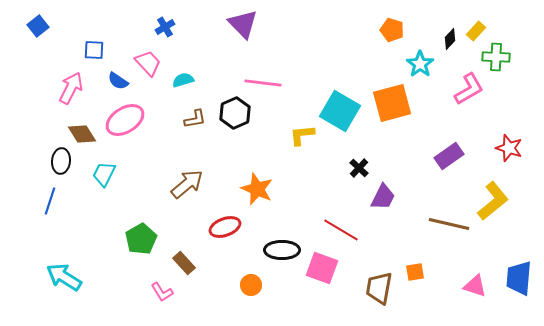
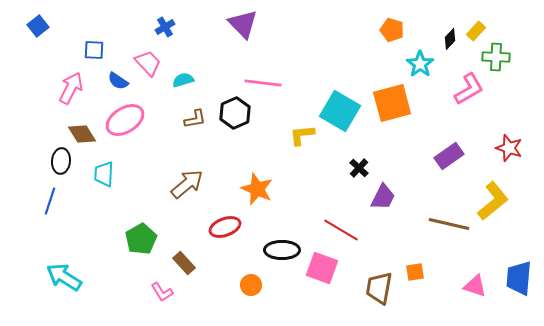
cyan trapezoid at (104, 174): rotated 24 degrees counterclockwise
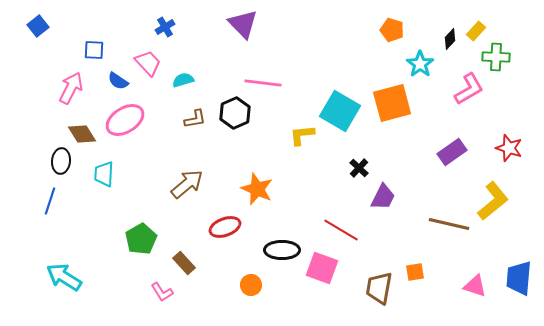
purple rectangle at (449, 156): moved 3 px right, 4 px up
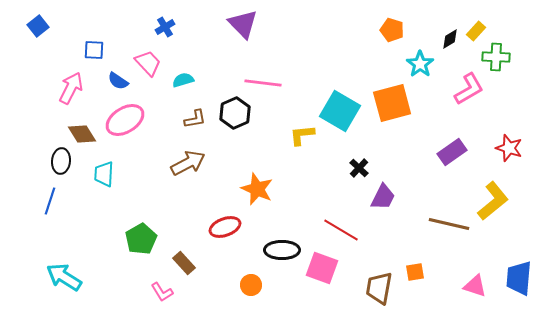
black diamond at (450, 39): rotated 15 degrees clockwise
brown arrow at (187, 184): moved 1 px right, 21 px up; rotated 12 degrees clockwise
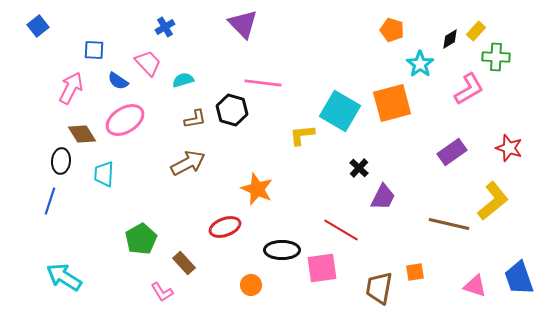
black hexagon at (235, 113): moved 3 px left, 3 px up; rotated 20 degrees counterclockwise
pink square at (322, 268): rotated 28 degrees counterclockwise
blue trapezoid at (519, 278): rotated 24 degrees counterclockwise
